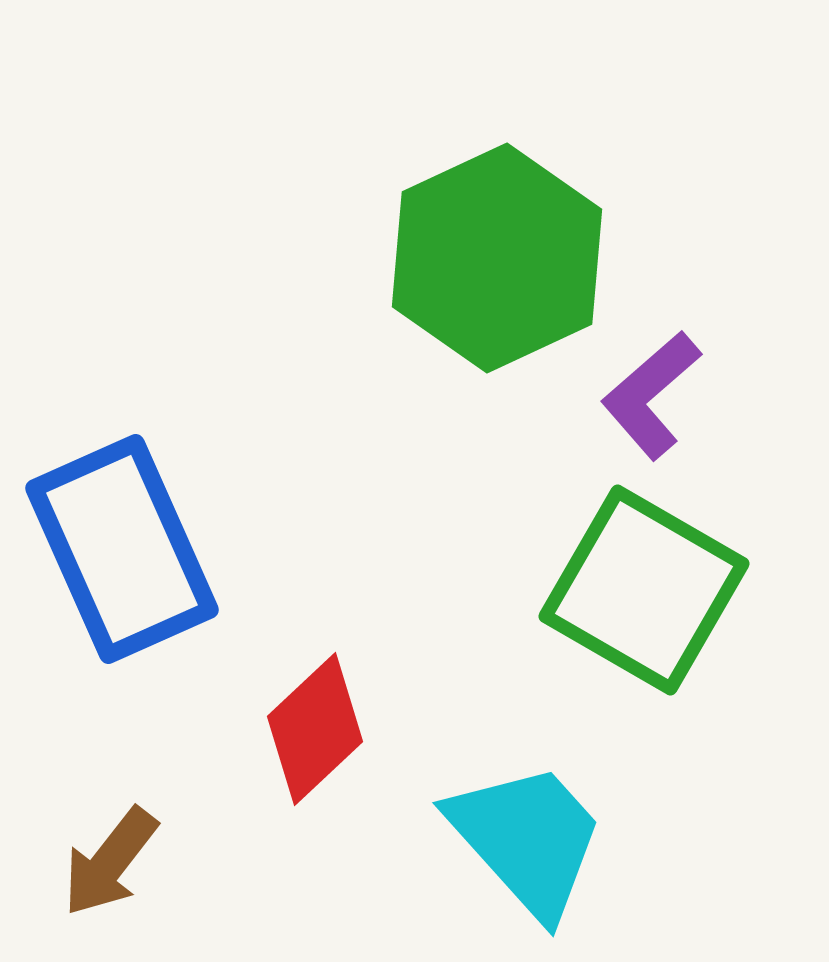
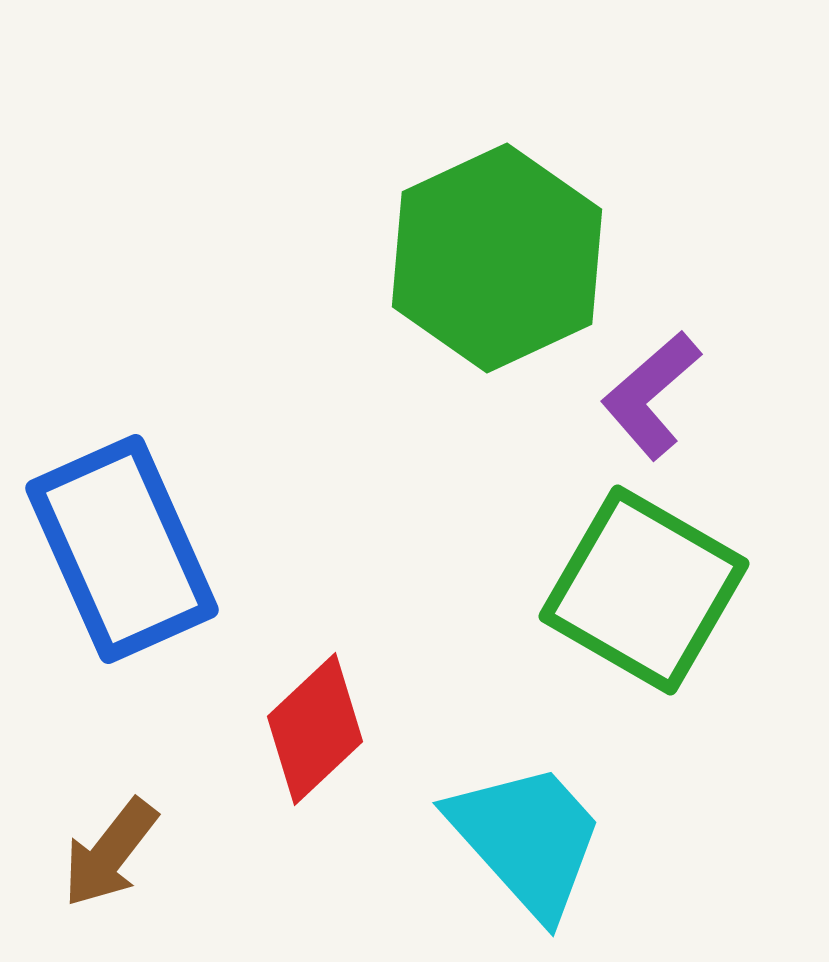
brown arrow: moved 9 px up
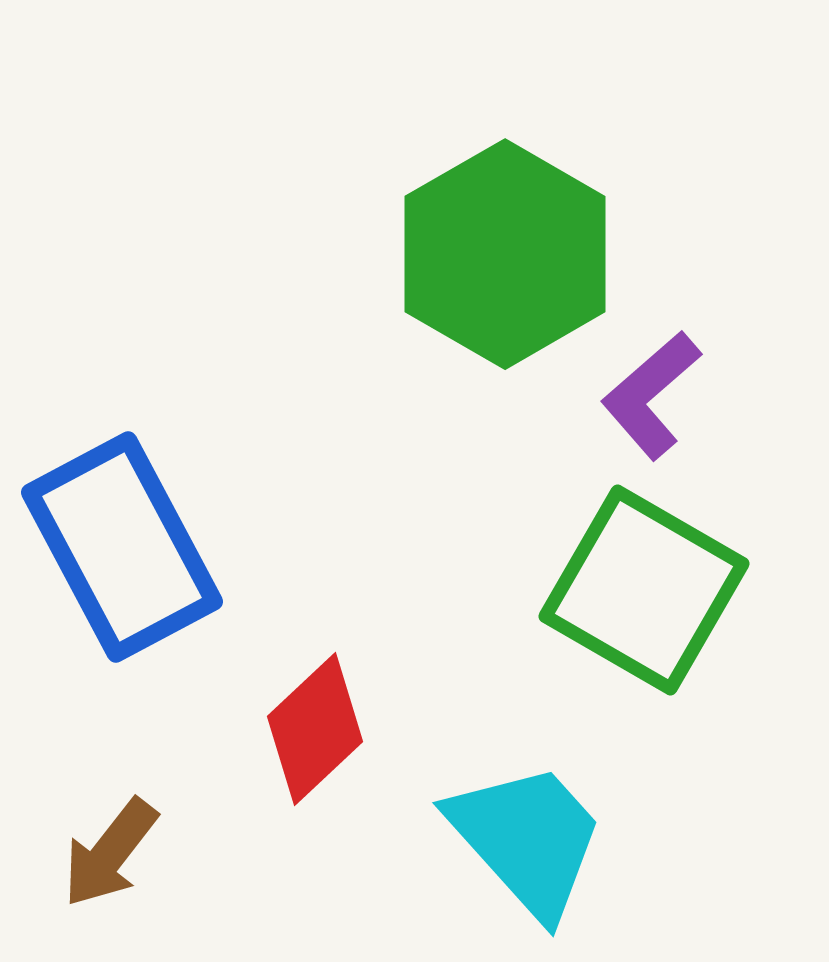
green hexagon: moved 8 px right, 4 px up; rotated 5 degrees counterclockwise
blue rectangle: moved 2 px up; rotated 4 degrees counterclockwise
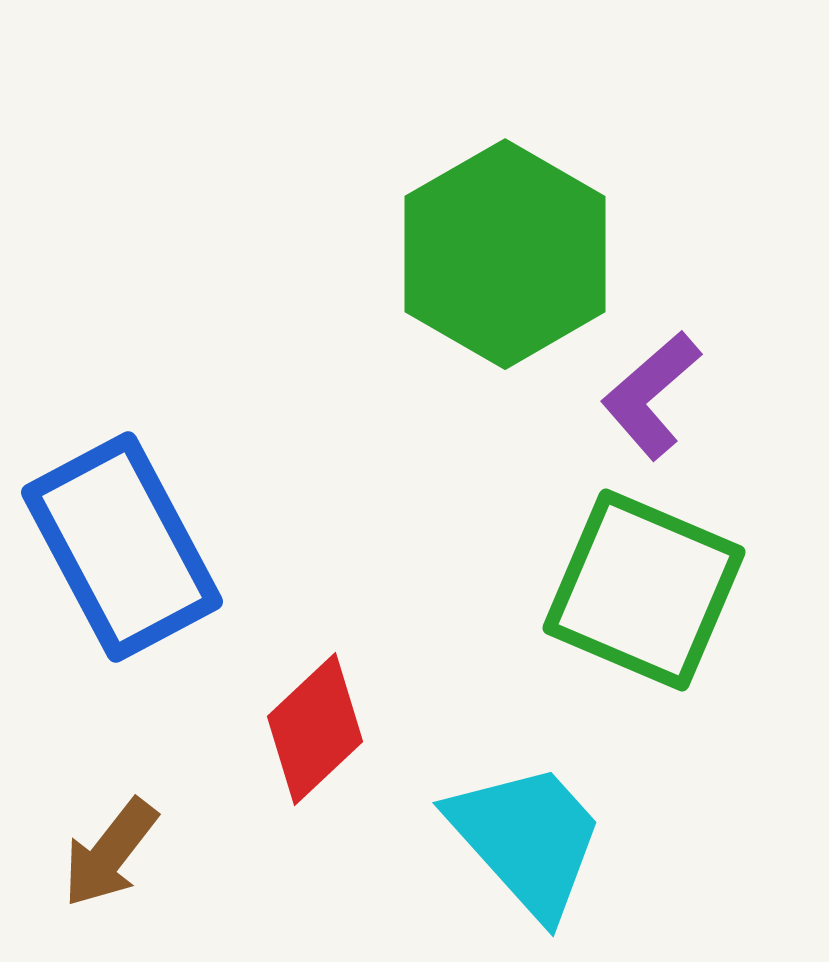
green square: rotated 7 degrees counterclockwise
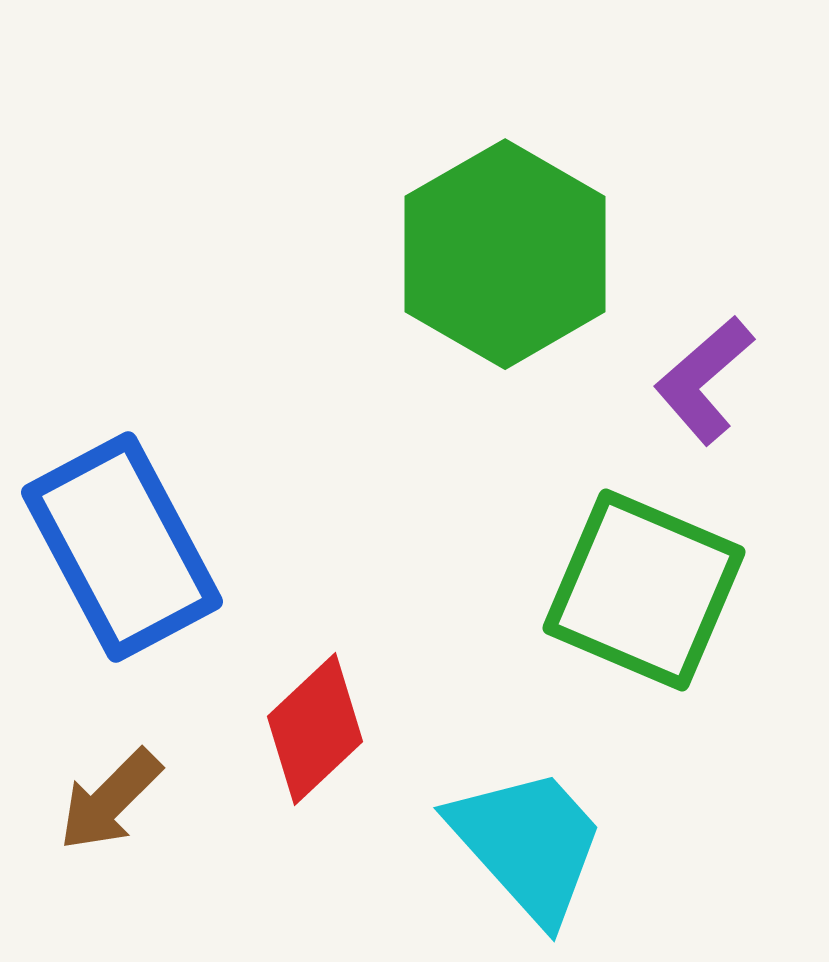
purple L-shape: moved 53 px right, 15 px up
cyan trapezoid: moved 1 px right, 5 px down
brown arrow: moved 53 px up; rotated 7 degrees clockwise
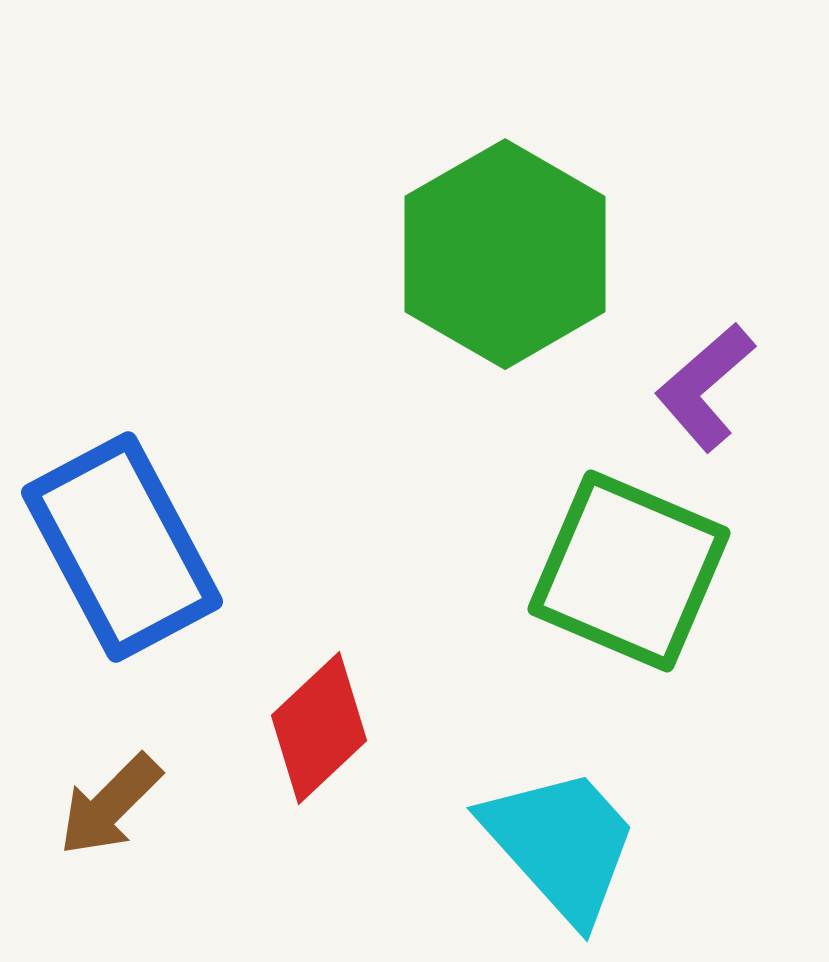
purple L-shape: moved 1 px right, 7 px down
green square: moved 15 px left, 19 px up
red diamond: moved 4 px right, 1 px up
brown arrow: moved 5 px down
cyan trapezoid: moved 33 px right
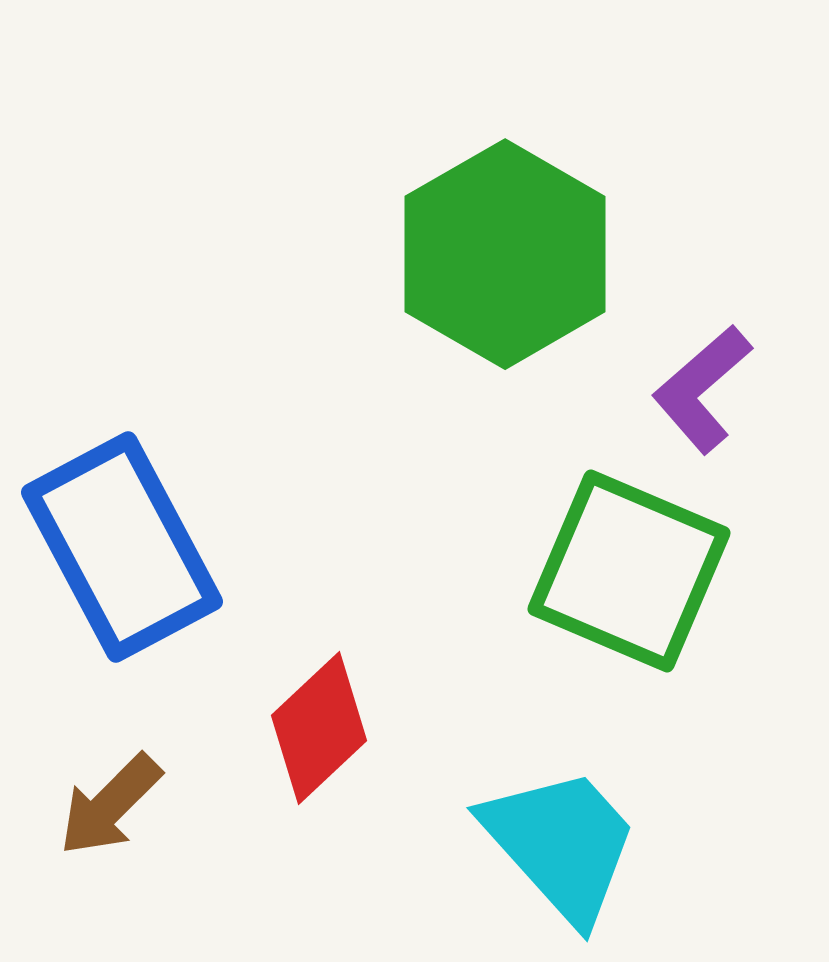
purple L-shape: moved 3 px left, 2 px down
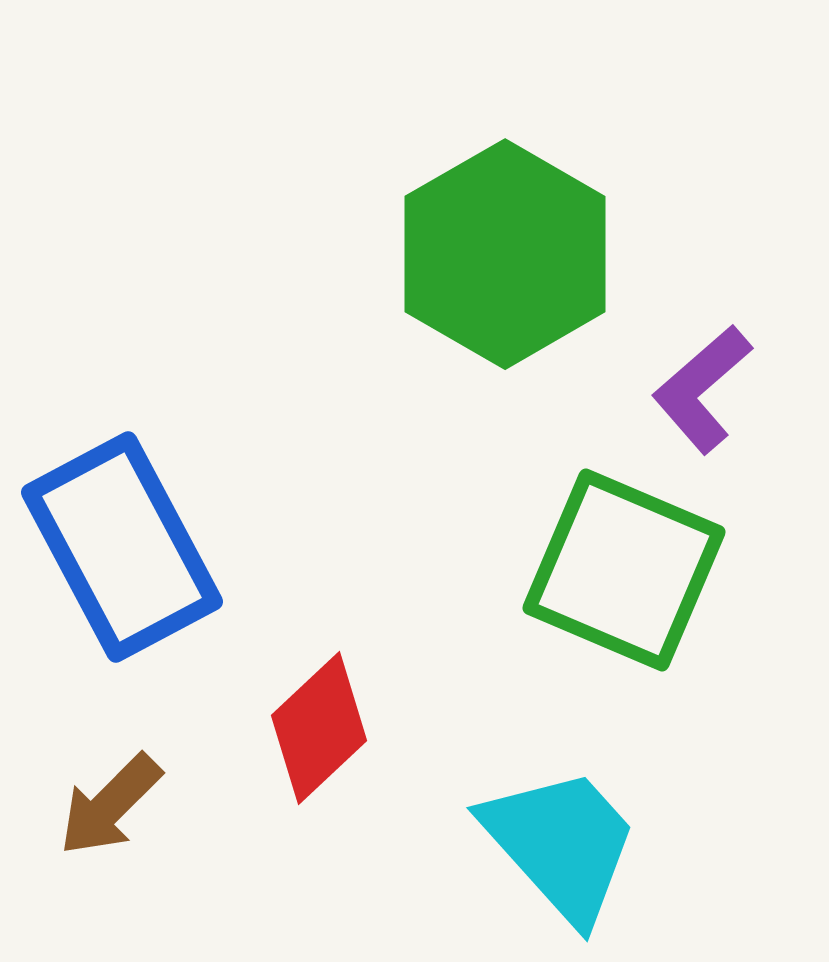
green square: moved 5 px left, 1 px up
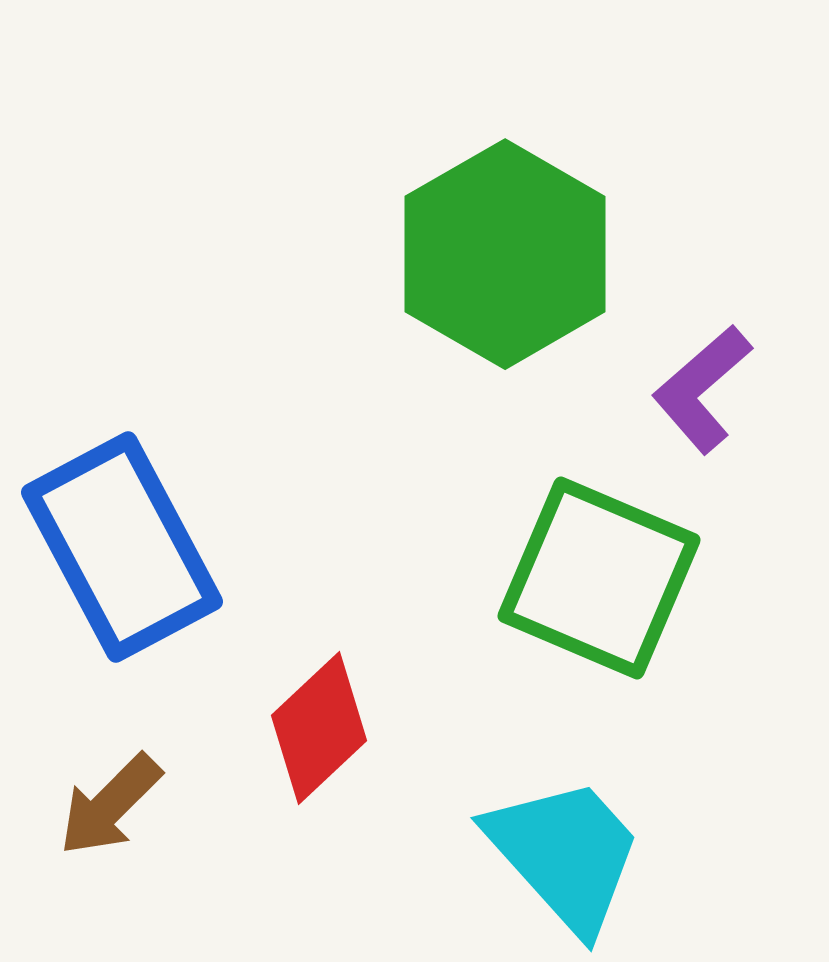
green square: moved 25 px left, 8 px down
cyan trapezoid: moved 4 px right, 10 px down
